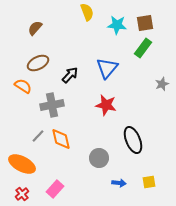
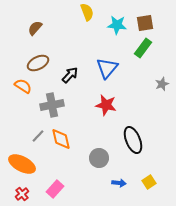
yellow square: rotated 24 degrees counterclockwise
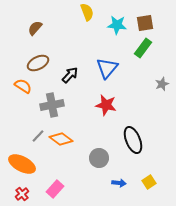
orange diamond: rotated 40 degrees counterclockwise
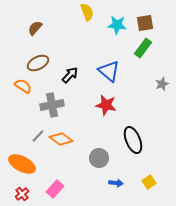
blue triangle: moved 2 px right, 3 px down; rotated 30 degrees counterclockwise
blue arrow: moved 3 px left
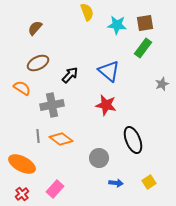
orange semicircle: moved 1 px left, 2 px down
gray line: rotated 48 degrees counterclockwise
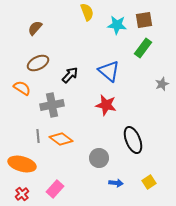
brown square: moved 1 px left, 3 px up
orange ellipse: rotated 12 degrees counterclockwise
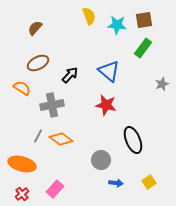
yellow semicircle: moved 2 px right, 4 px down
gray line: rotated 32 degrees clockwise
gray circle: moved 2 px right, 2 px down
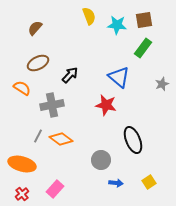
blue triangle: moved 10 px right, 6 px down
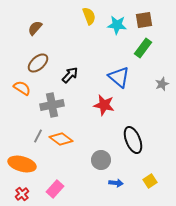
brown ellipse: rotated 15 degrees counterclockwise
red star: moved 2 px left
yellow square: moved 1 px right, 1 px up
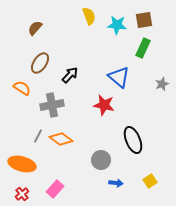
green rectangle: rotated 12 degrees counterclockwise
brown ellipse: moved 2 px right; rotated 15 degrees counterclockwise
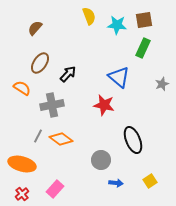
black arrow: moved 2 px left, 1 px up
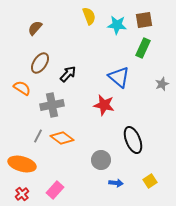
orange diamond: moved 1 px right, 1 px up
pink rectangle: moved 1 px down
